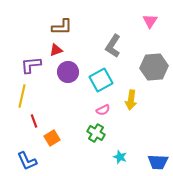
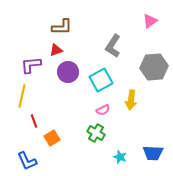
pink triangle: rotated 21 degrees clockwise
blue trapezoid: moved 5 px left, 9 px up
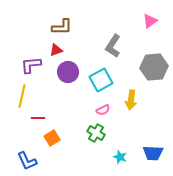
red line: moved 4 px right, 3 px up; rotated 72 degrees counterclockwise
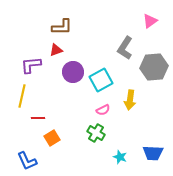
gray L-shape: moved 12 px right, 2 px down
purple circle: moved 5 px right
yellow arrow: moved 1 px left
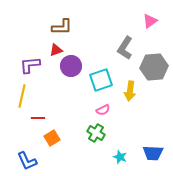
purple L-shape: moved 1 px left
purple circle: moved 2 px left, 6 px up
cyan square: rotated 10 degrees clockwise
yellow arrow: moved 9 px up
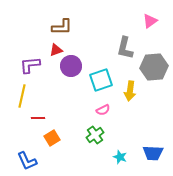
gray L-shape: rotated 20 degrees counterclockwise
green cross: moved 1 px left, 2 px down; rotated 24 degrees clockwise
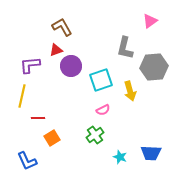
brown L-shape: rotated 120 degrees counterclockwise
yellow arrow: rotated 24 degrees counterclockwise
blue trapezoid: moved 2 px left
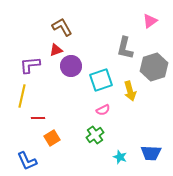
gray hexagon: rotated 12 degrees counterclockwise
